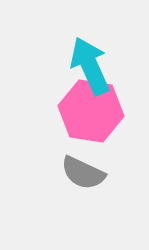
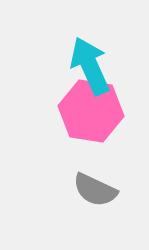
gray semicircle: moved 12 px right, 17 px down
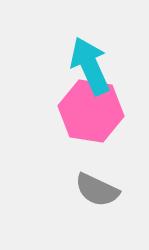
gray semicircle: moved 2 px right
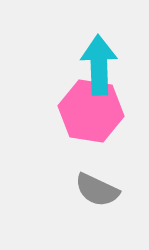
cyan arrow: moved 9 px right, 1 px up; rotated 22 degrees clockwise
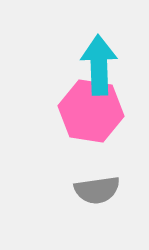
gray semicircle: rotated 33 degrees counterclockwise
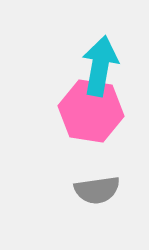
cyan arrow: moved 1 px right, 1 px down; rotated 12 degrees clockwise
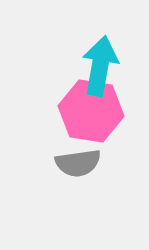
gray semicircle: moved 19 px left, 27 px up
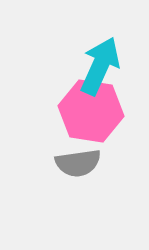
cyan arrow: rotated 14 degrees clockwise
